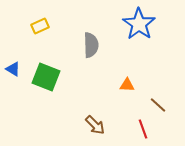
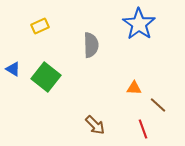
green square: rotated 16 degrees clockwise
orange triangle: moved 7 px right, 3 px down
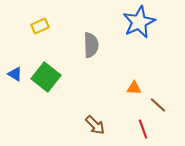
blue star: moved 2 px up; rotated 12 degrees clockwise
blue triangle: moved 2 px right, 5 px down
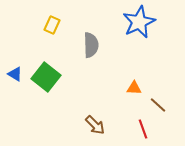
yellow rectangle: moved 12 px right, 1 px up; rotated 42 degrees counterclockwise
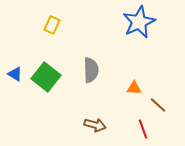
gray semicircle: moved 25 px down
brown arrow: rotated 30 degrees counterclockwise
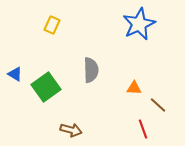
blue star: moved 2 px down
green square: moved 10 px down; rotated 16 degrees clockwise
brown arrow: moved 24 px left, 5 px down
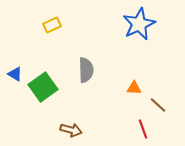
yellow rectangle: rotated 42 degrees clockwise
gray semicircle: moved 5 px left
green square: moved 3 px left
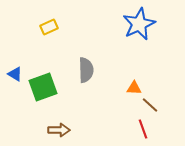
yellow rectangle: moved 3 px left, 2 px down
green square: rotated 16 degrees clockwise
brown line: moved 8 px left
brown arrow: moved 12 px left; rotated 15 degrees counterclockwise
